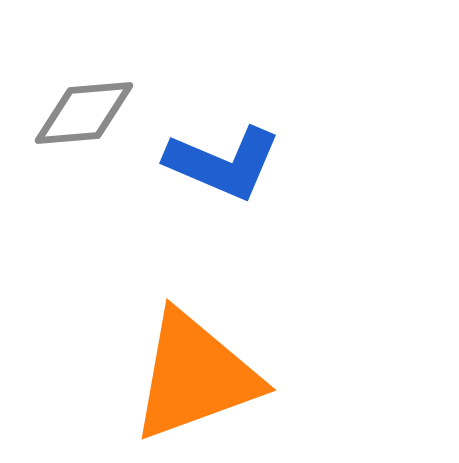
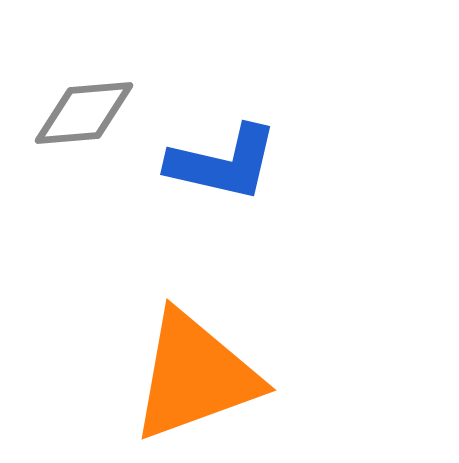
blue L-shape: rotated 10 degrees counterclockwise
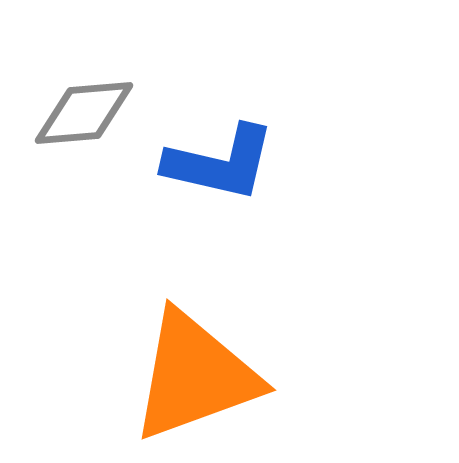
blue L-shape: moved 3 px left
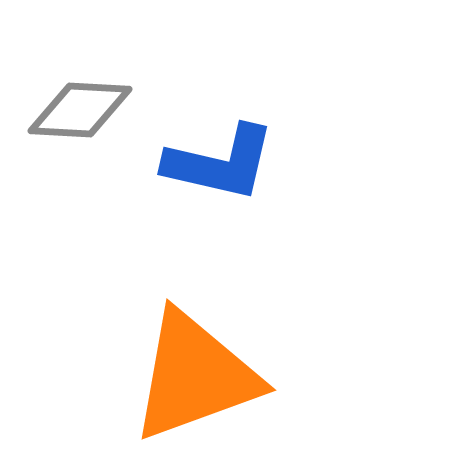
gray diamond: moved 4 px left, 3 px up; rotated 8 degrees clockwise
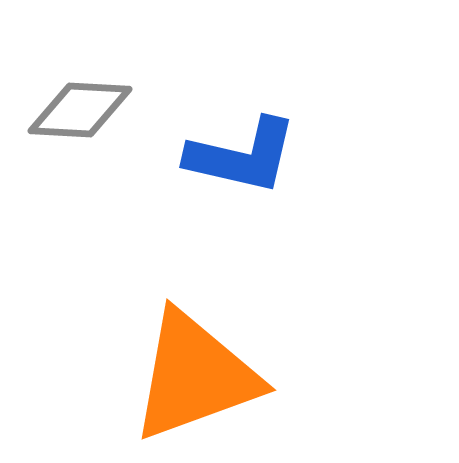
blue L-shape: moved 22 px right, 7 px up
